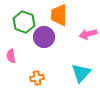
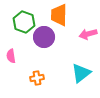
cyan triangle: rotated 10 degrees clockwise
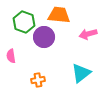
orange trapezoid: rotated 95 degrees clockwise
orange cross: moved 1 px right, 2 px down
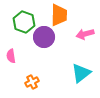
orange trapezoid: rotated 85 degrees clockwise
pink arrow: moved 3 px left
orange cross: moved 6 px left, 2 px down; rotated 16 degrees counterclockwise
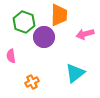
cyan triangle: moved 6 px left
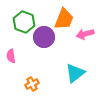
orange trapezoid: moved 5 px right, 4 px down; rotated 20 degrees clockwise
orange cross: moved 2 px down
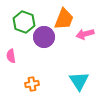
cyan triangle: moved 4 px right, 8 px down; rotated 25 degrees counterclockwise
orange cross: rotated 16 degrees clockwise
